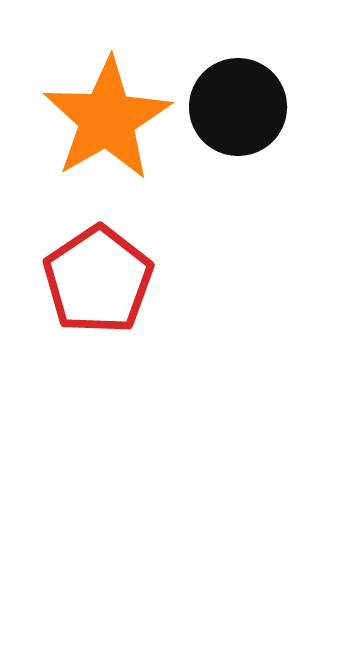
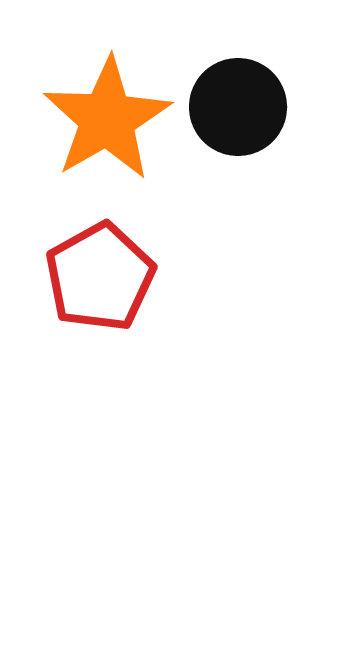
red pentagon: moved 2 px right, 3 px up; rotated 5 degrees clockwise
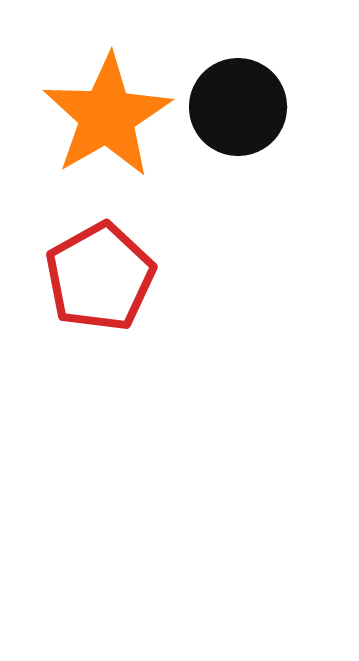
orange star: moved 3 px up
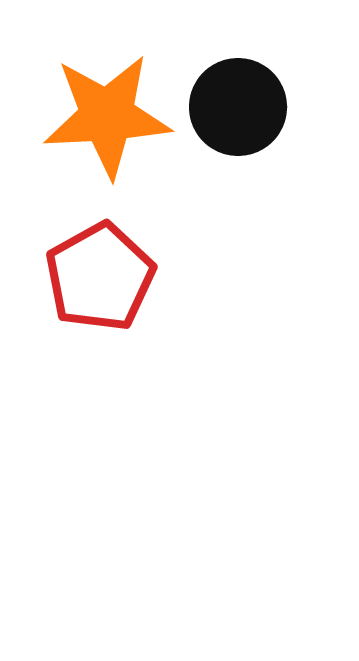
orange star: rotated 27 degrees clockwise
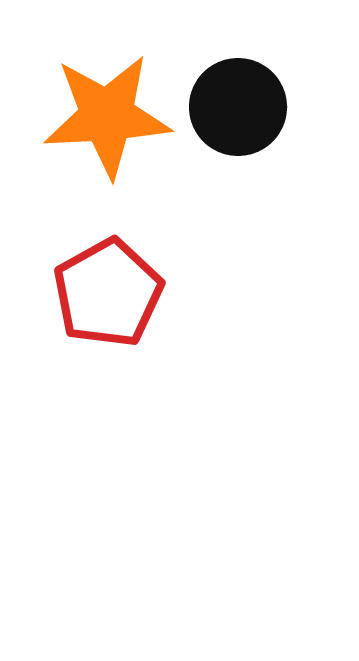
red pentagon: moved 8 px right, 16 px down
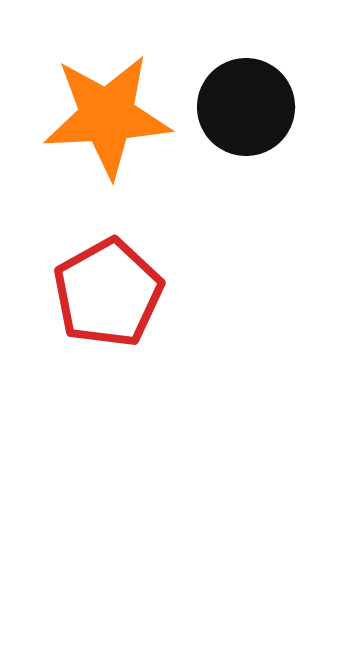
black circle: moved 8 px right
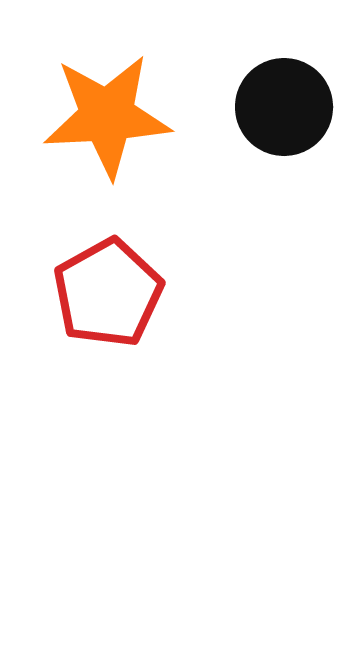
black circle: moved 38 px right
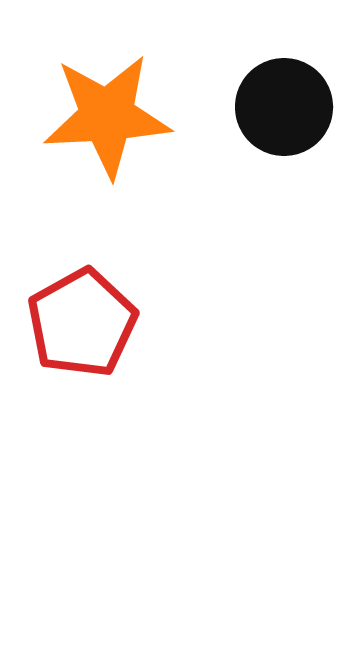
red pentagon: moved 26 px left, 30 px down
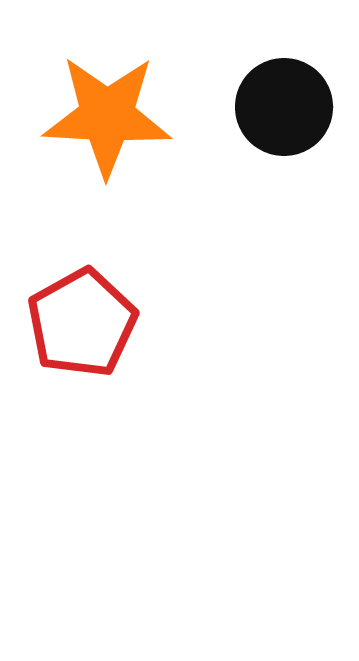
orange star: rotated 6 degrees clockwise
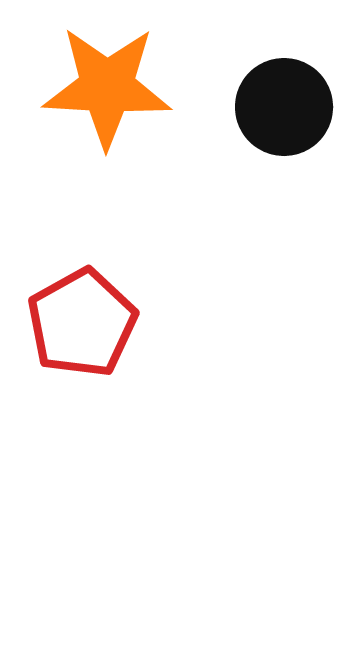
orange star: moved 29 px up
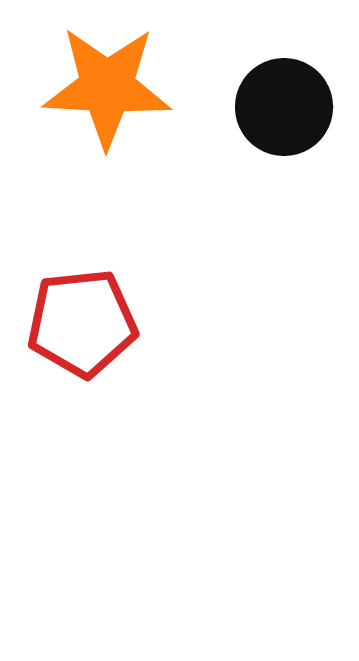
red pentagon: rotated 23 degrees clockwise
